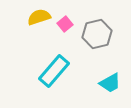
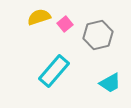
gray hexagon: moved 1 px right, 1 px down
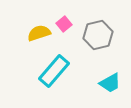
yellow semicircle: moved 16 px down
pink square: moved 1 px left
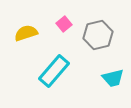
yellow semicircle: moved 13 px left
cyan trapezoid: moved 3 px right, 5 px up; rotated 15 degrees clockwise
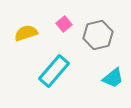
cyan trapezoid: rotated 25 degrees counterclockwise
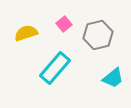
cyan rectangle: moved 1 px right, 3 px up
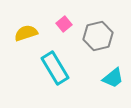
gray hexagon: moved 1 px down
cyan rectangle: rotated 72 degrees counterclockwise
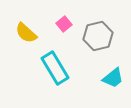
yellow semicircle: rotated 120 degrees counterclockwise
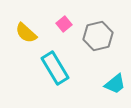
cyan trapezoid: moved 2 px right, 6 px down
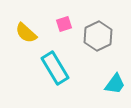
pink square: rotated 21 degrees clockwise
gray hexagon: rotated 12 degrees counterclockwise
cyan trapezoid: rotated 15 degrees counterclockwise
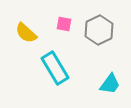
pink square: rotated 28 degrees clockwise
gray hexagon: moved 1 px right, 6 px up
cyan trapezoid: moved 5 px left
